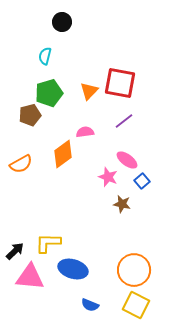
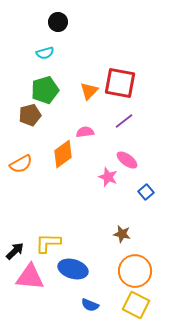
black circle: moved 4 px left
cyan semicircle: moved 3 px up; rotated 120 degrees counterclockwise
green pentagon: moved 4 px left, 3 px up
blue square: moved 4 px right, 11 px down
brown star: moved 30 px down
orange circle: moved 1 px right, 1 px down
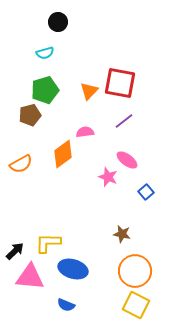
blue semicircle: moved 24 px left
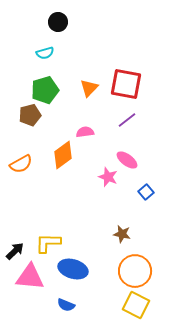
red square: moved 6 px right, 1 px down
orange triangle: moved 3 px up
purple line: moved 3 px right, 1 px up
orange diamond: moved 1 px down
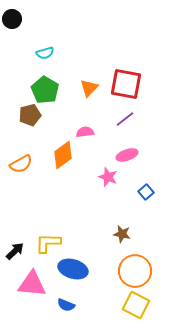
black circle: moved 46 px left, 3 px up
green pentagon: rotated 24 degrees counterclockwise
purple line: moved 2 px left, 1 px up
pink ellipse: moved 5 px up; rotated 55 degrees counterclockwise
pink triangle: moved 2 px right, 7 px down
